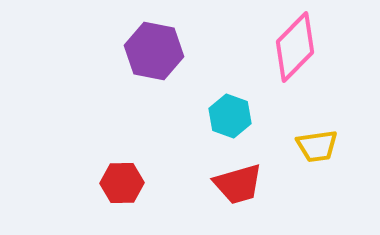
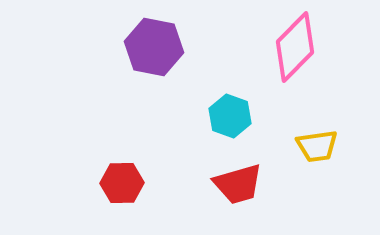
purple hexagon: moved 4 px up
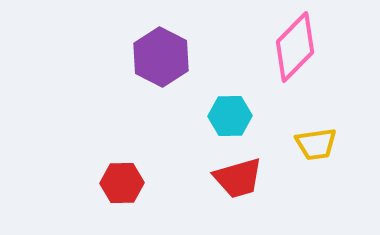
purple hexagon: moved 7 px right, 10 px down; rotated 16 degrees clockwise
cyan hexagon: rotated 21 degrees counterclockwise
yellow trapezoid: moved 1 px left, 2 px up
red trapezoid: moved 6 px up
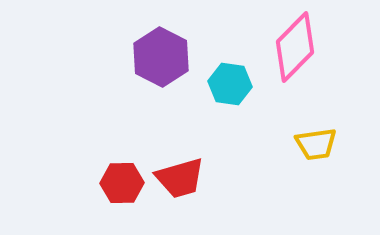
cyan hexagon: moved 32 px up; rotated 9 degrees clockwise
red trapezoid: moved 58 px left
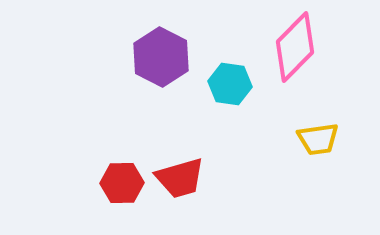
yellow trapezoid: moved 2 px right, 5 px up
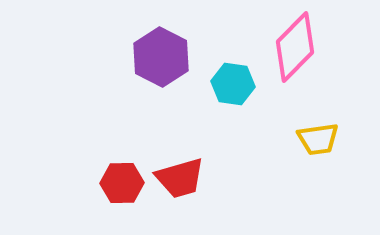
cyan hexagon: moved 3 px right
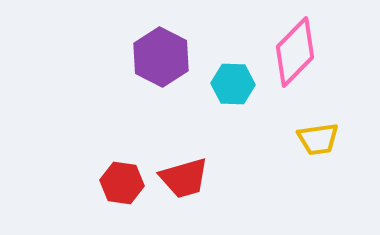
pink diamond: moved 5 px down
cyan hexagon: rotated 6 degrees counterclockwise
red trapezoid: moved 4 px right
red hexagon: rotated 9 degrees clockwise
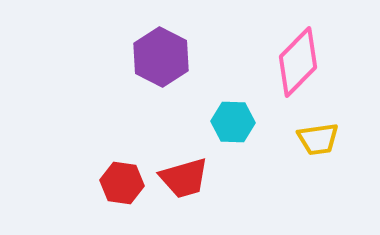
pink diamond: moved 3 px right, 10 px down
cyan hexagon: moved 38 px down
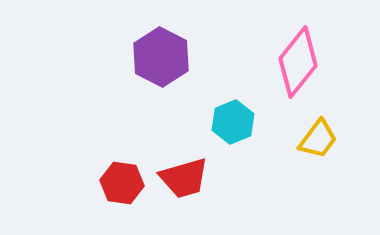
pink diamond: rotated 6 degrees counterclockwise
cyan hexagon: rotated 24 degrees counterclockwise
yellow trapezoid: rotated 45 degrees counterclockwise
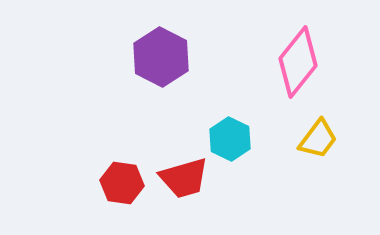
cyan hexagon: moved 3 px left, 17 px down; rotated 12 degrees counterclockwise
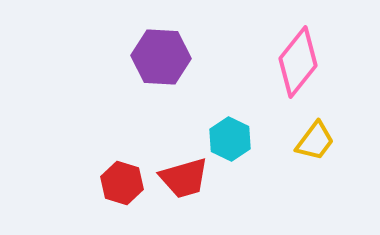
purple hexagon: rotated 24 degrees counterclockwise
yellow trapezoid: moved 3 px left, 2 px down
red hexagon: rotated 9 degrees clockwise
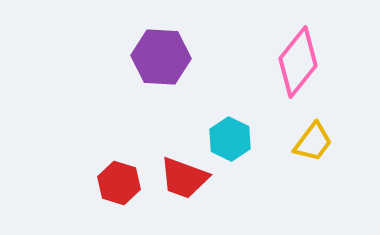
yellow trapezoid: moved 2 px left, 1 px down
red trapezoid: rotated 36 degrees clockwise
red hexagon: moved 3 px left
